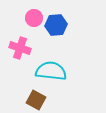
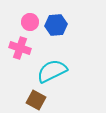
pink circle: moved 4 px left, 4 px down
cyan semicircle: moved 1 px right; rotated 32 degrees counterclockwise
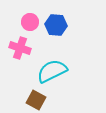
blue hexagon: rotated 10 degrees clockwise
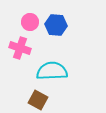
cyan semicircle: rotated 24 degrees clockwise
brown square: moved 2 px right
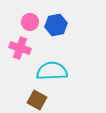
blue hexagon: rotated 15 degrees counterclockwise
brown square: moved 1 px left
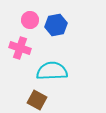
pink circle: moved 2 px up
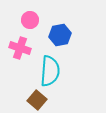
blue hexagon: moved 4 px right, 10 px down
cyan semicircle: moved 2 px left; rotated 96 degrees clockwise
brown square: rotated 12 degrees clockwise
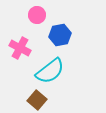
pink circle: moved 7 px right, 5 px up
pink cross: rotated 10 degrees clockwise
cyan semicircle: rotated 48 degrees clockwise
